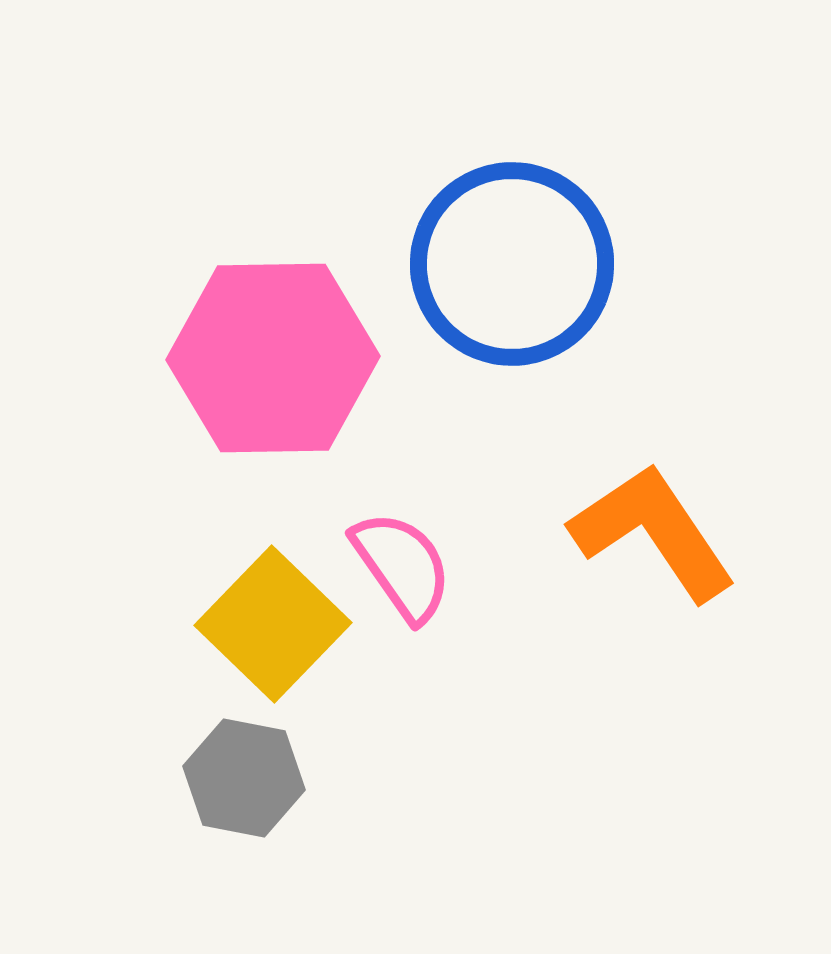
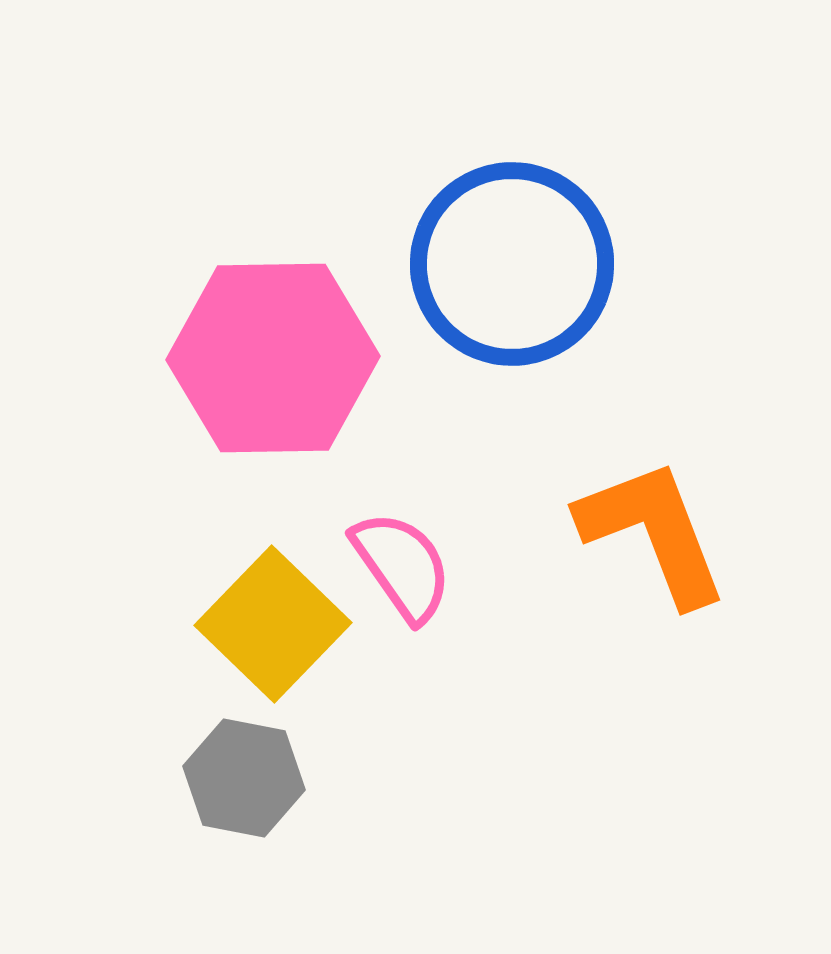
orange L-shape: rotated 13 degrees clockwise
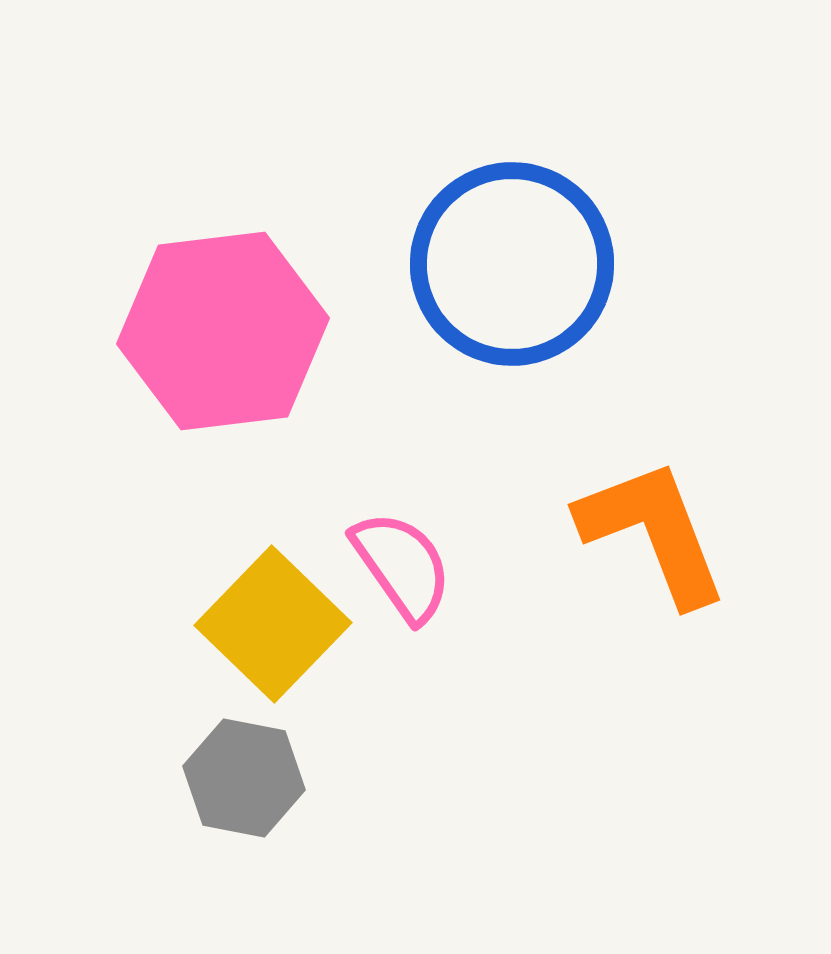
pink hexagon: moved 50 px left, 27 px up; rotated 6 degrees counterclockwise
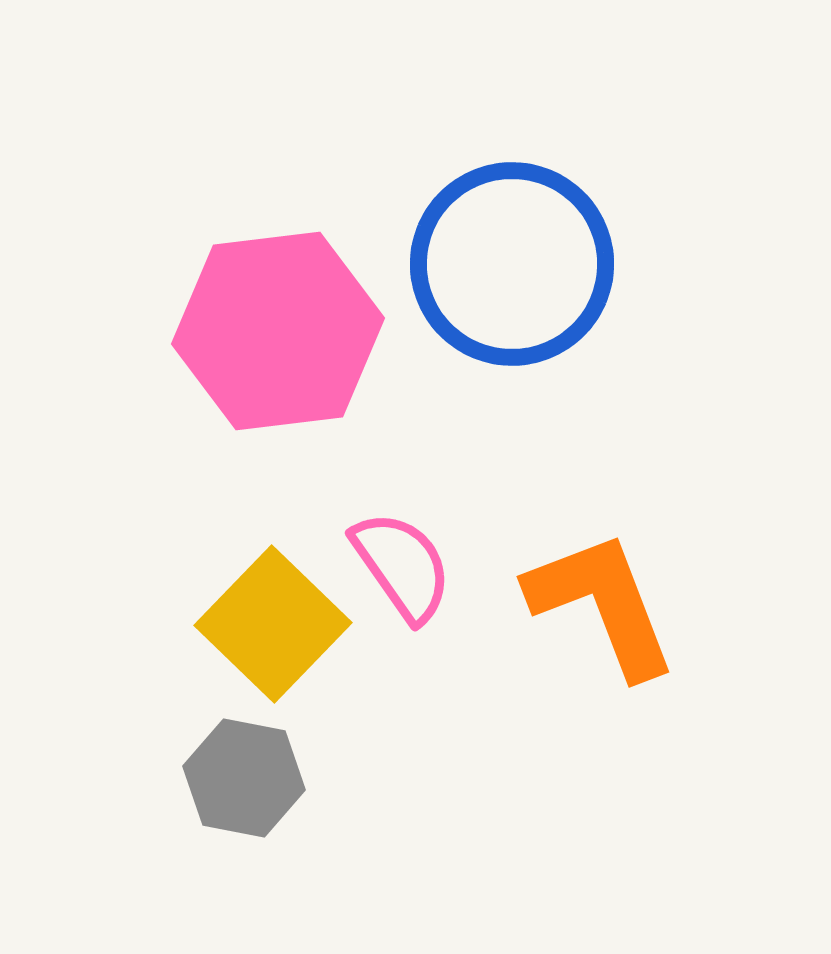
pink hexagon: moved 55 px right
orange L-shape: moved 51 px left, 72 px down
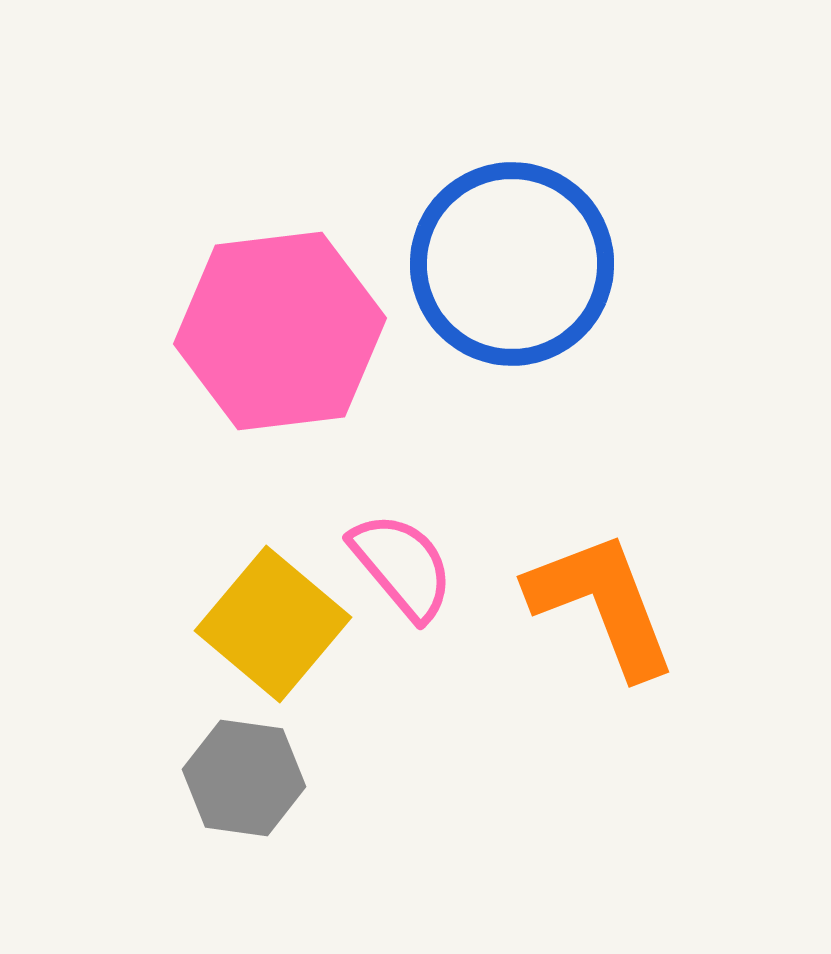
pink hexagon: moved 2 px right
pink semicircle: rotated 5 degrees counterclockwise
yellow square: rotated 4 degrees counterclockwise
gray hexagon: rotated 3 degrees counterclockwise
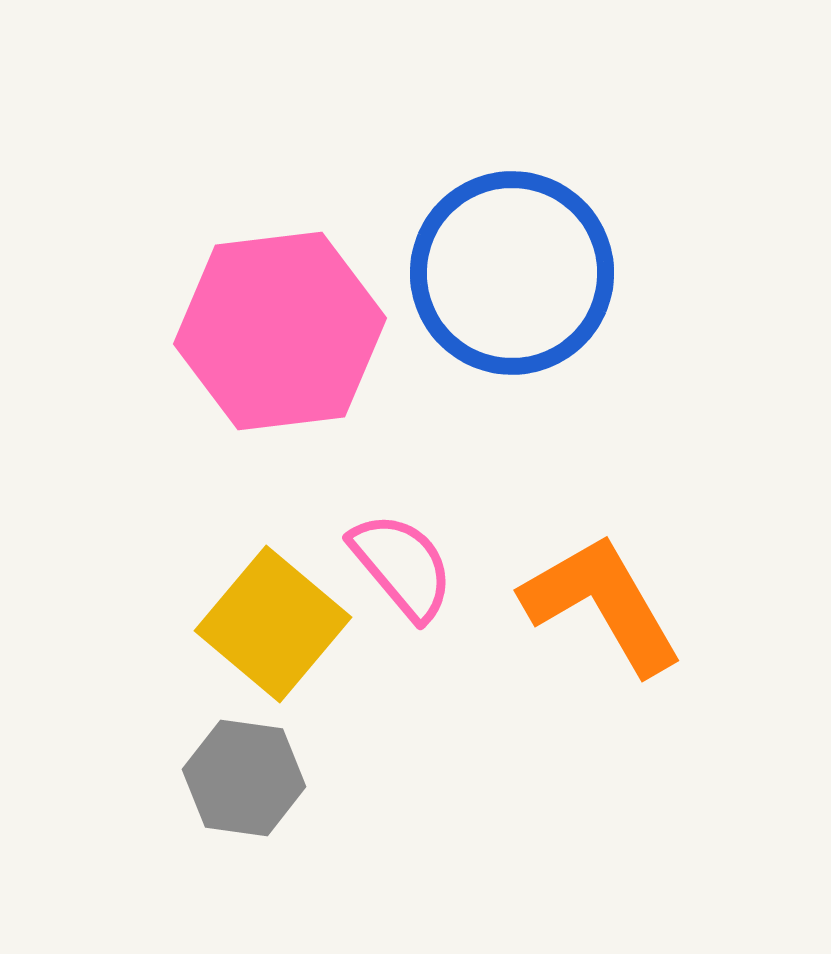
blue circle: moved 9 px down
orange L-shape: rotated 9 degrees counterclockwise
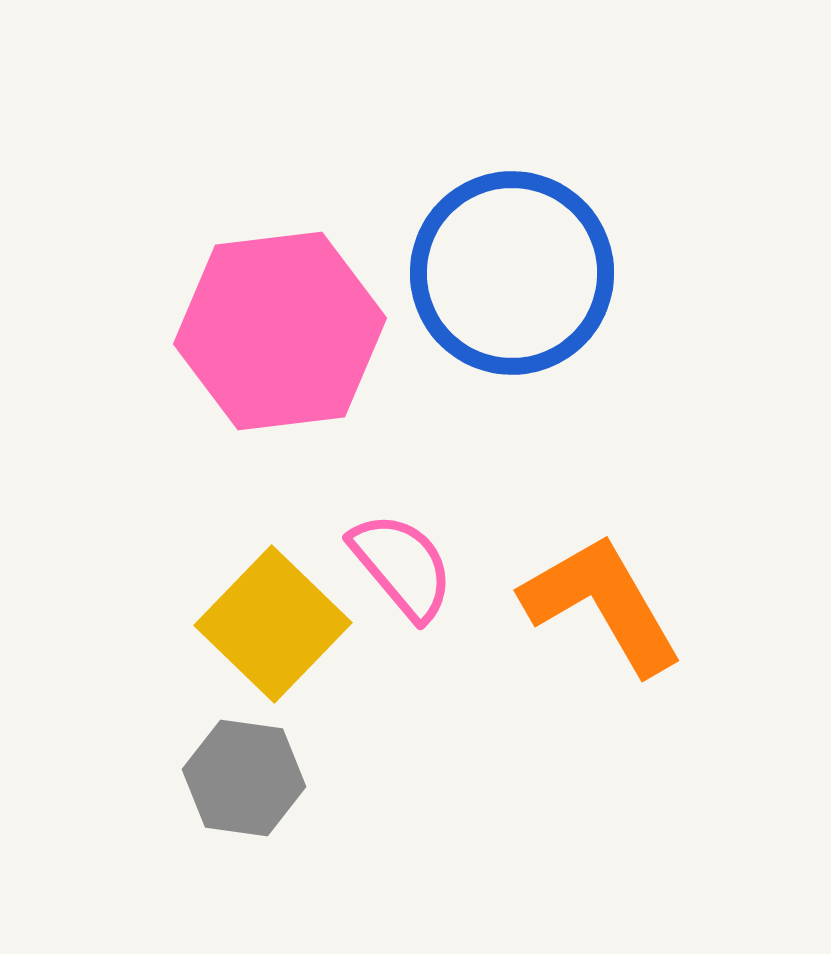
yellow square: rotated 4 degrees clockwise
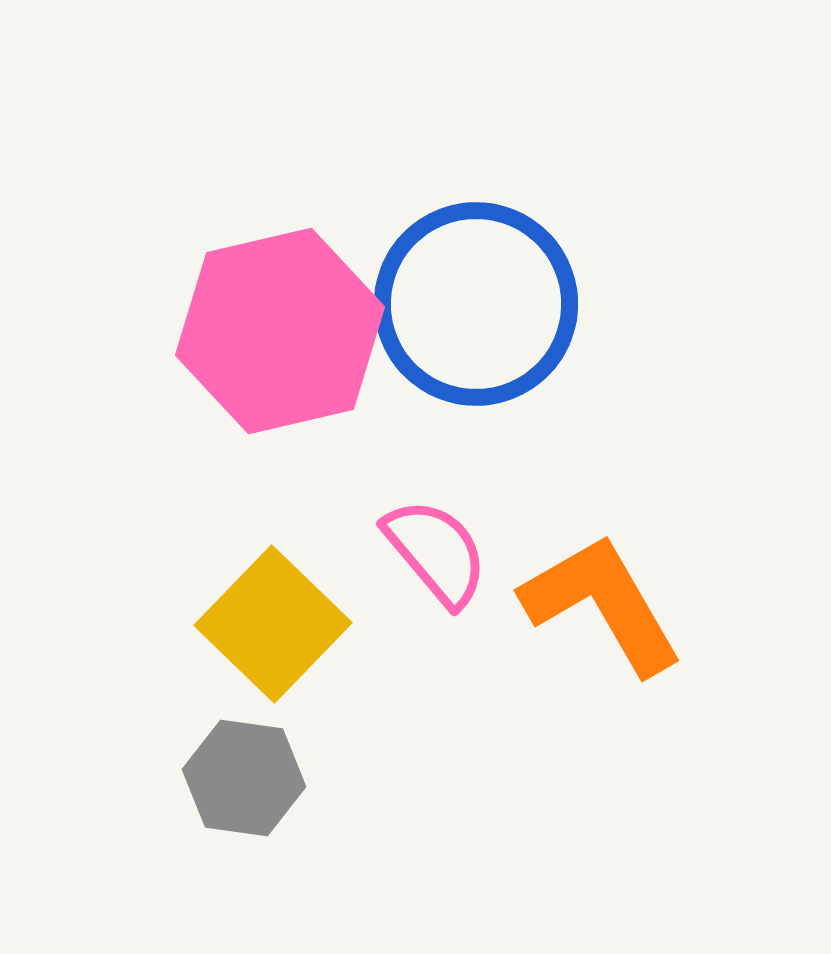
blue circle: moved 36 px left, 31 px down
pink hexagon: rotated 6 degrees counterclockwise
pink semicircle: moved 34 px right, 14 px up
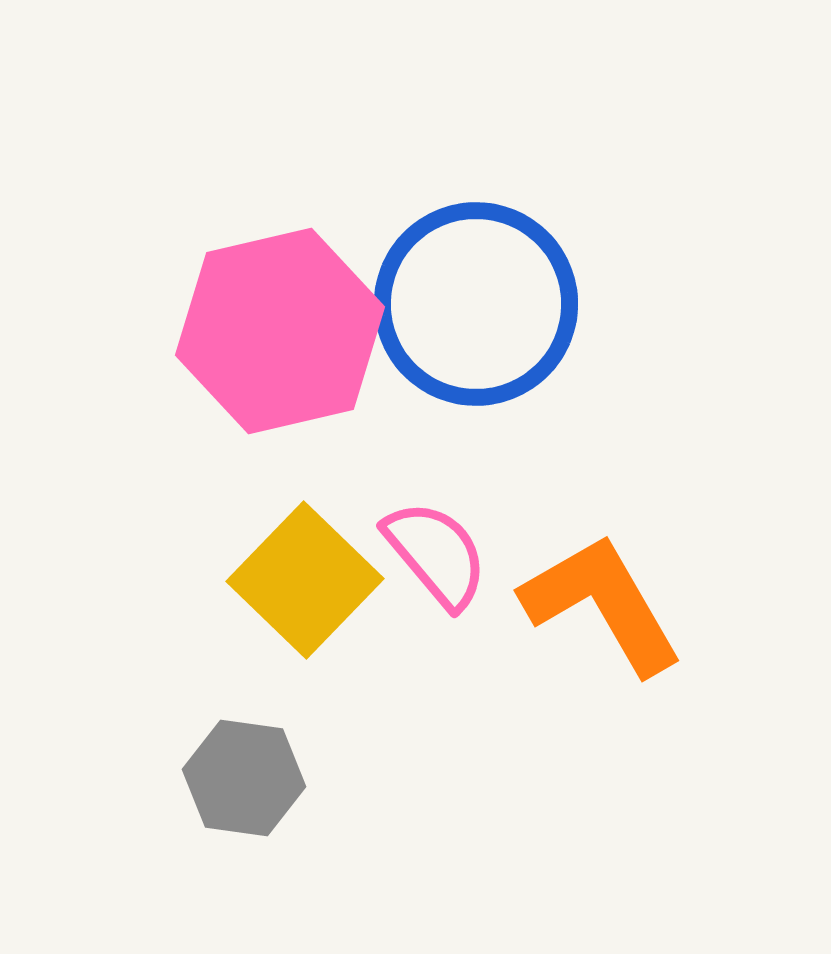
pink semicircle: moved 2 px down
yellow square: moved 32 px right, 44 px up
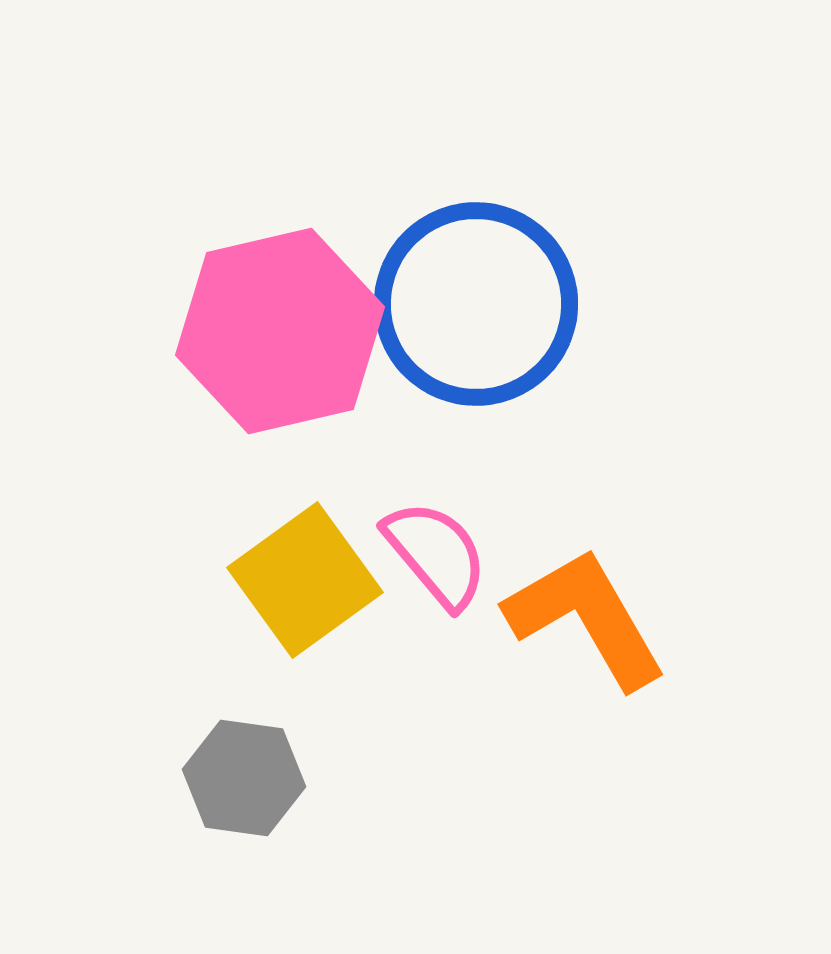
yellow square: rotated 10 degrees clockwise
orange L-shape: moved 16 px left, 14 px down
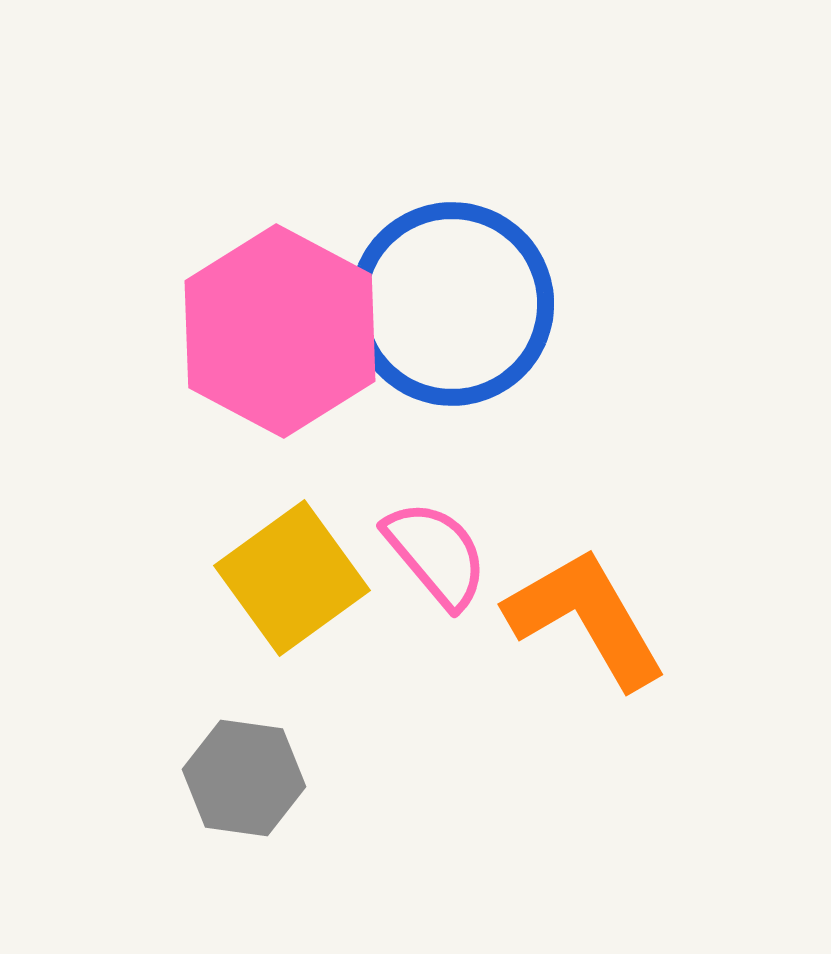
blue circle: moved 24 px left
pink hexagon: rotated 19 degrees counterclockwise
yellow square: moved 13 px left, 2 px up
